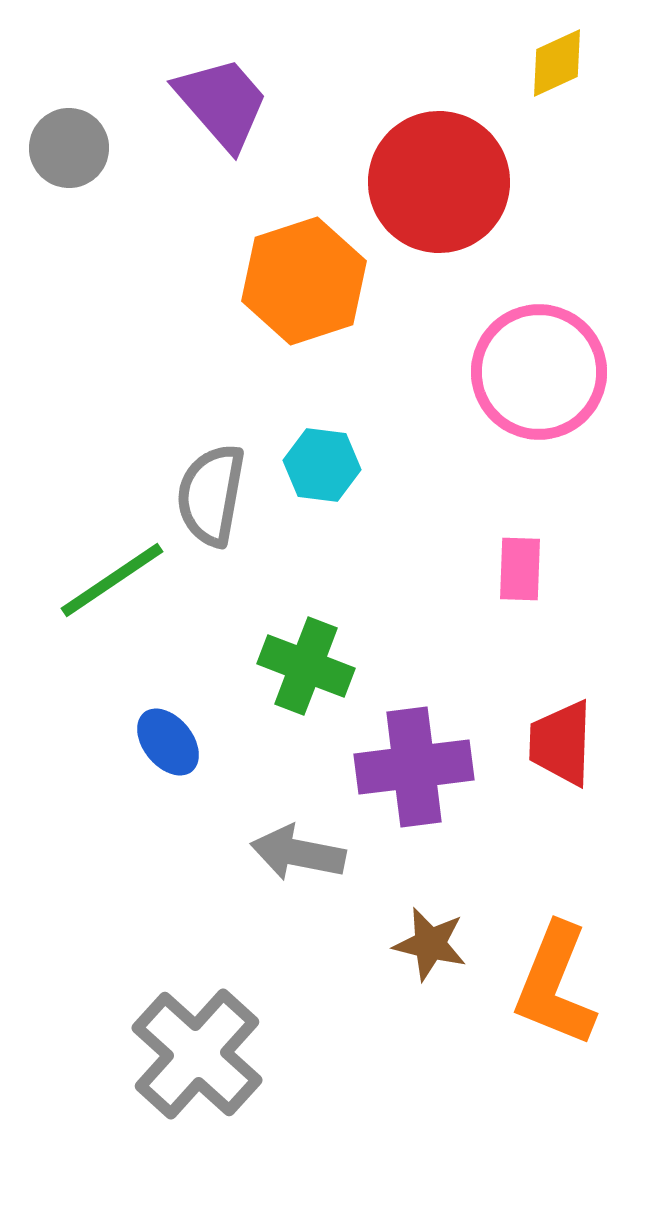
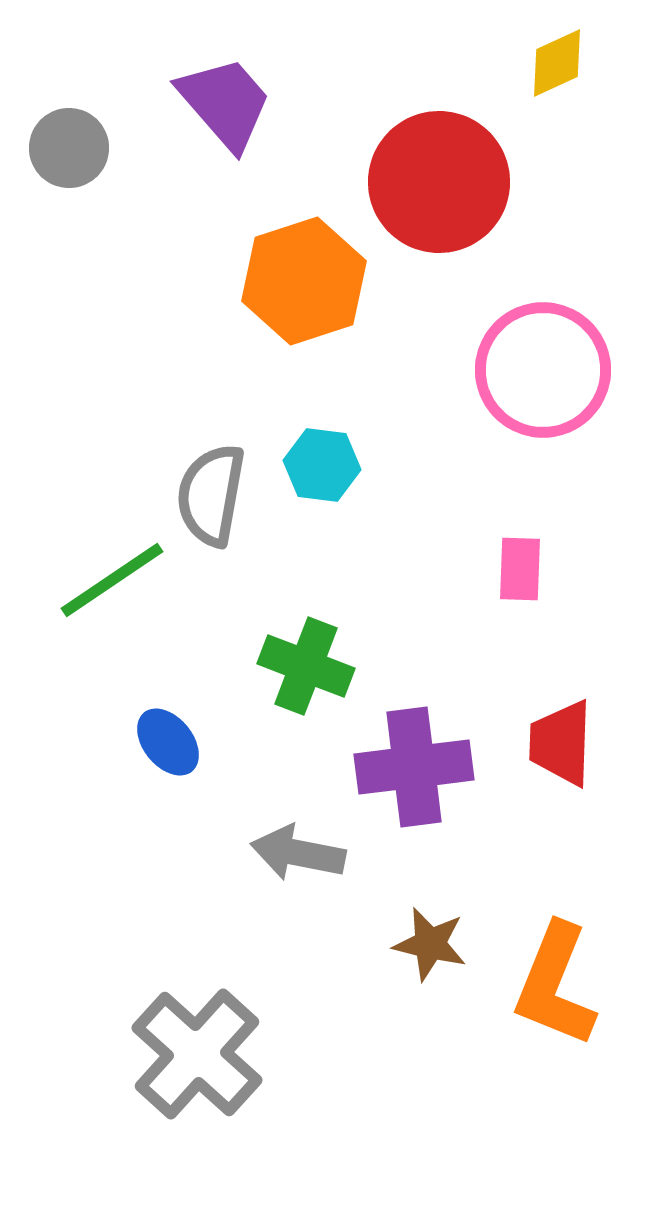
purple trapezoid: moved 3 px right
pink circle: moved 4 px right, 2 px up
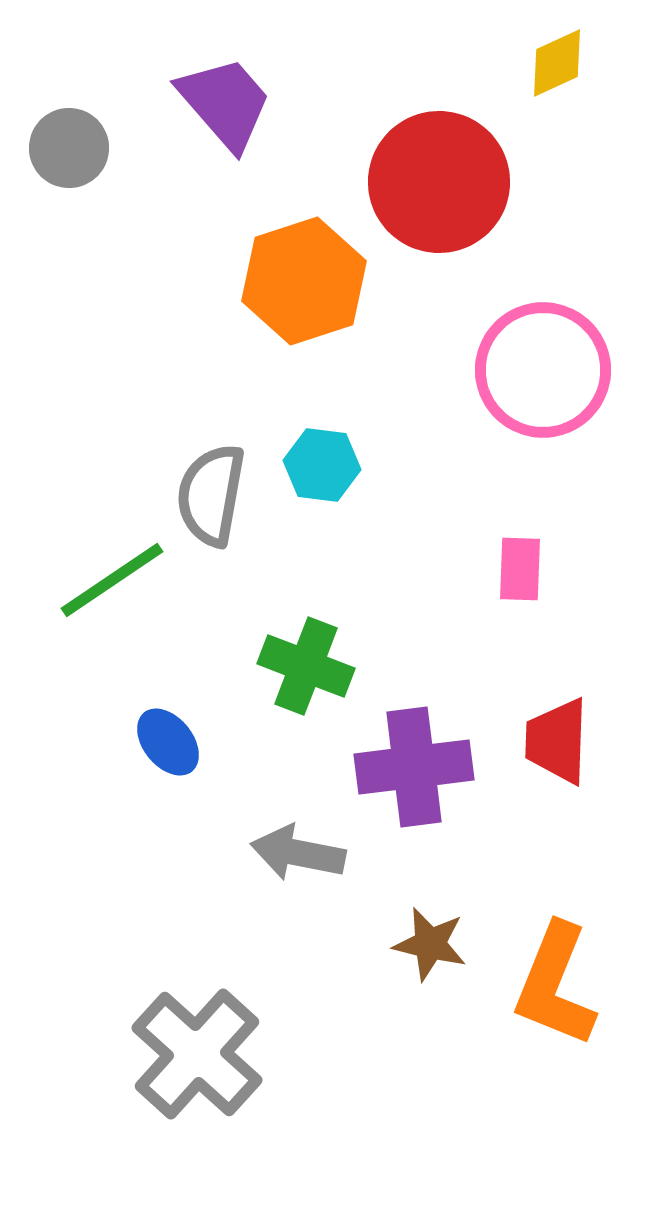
red trapezoid: moved 4 px left, 2 px up
